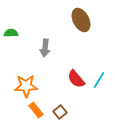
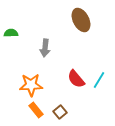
orange star: moved 5 px right, 1 px up
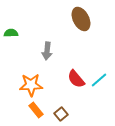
brown ellipse: moved 1 px up
gray arrow: moved 2 px right, 3 px down
cyan line: rotated 18 degrees clockwise
brown square: moved 1 px right, 2 px down
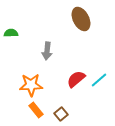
red semicircle: rotated 90 degrees clockwise
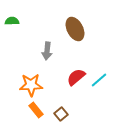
brown ellipse: moved 6 px left, 10 px down
green semicircle: moved 1 px right, 12 px up
red semicircle: moved 2 px up
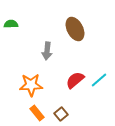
green semicircle: moved 1 px left, 3 px down
red semicircle: moved 1 px left, 3 px down
orange rectangle: moved 1 px right, 3 px down
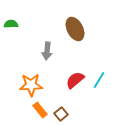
cyan line: rotated 18 degrees counterclockwise
orange rectangle: moved 3 px right, 3 px up
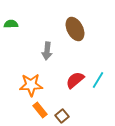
cyan line: moved 1 px left
brown square: moved 1 px right, 2 px down
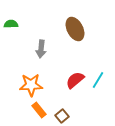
gray arrow: moved 6 px left, 2 px up
orange rectangle: moved 1 px left
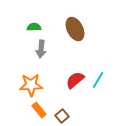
green semicircle: moved 23 px right, 3 px down
